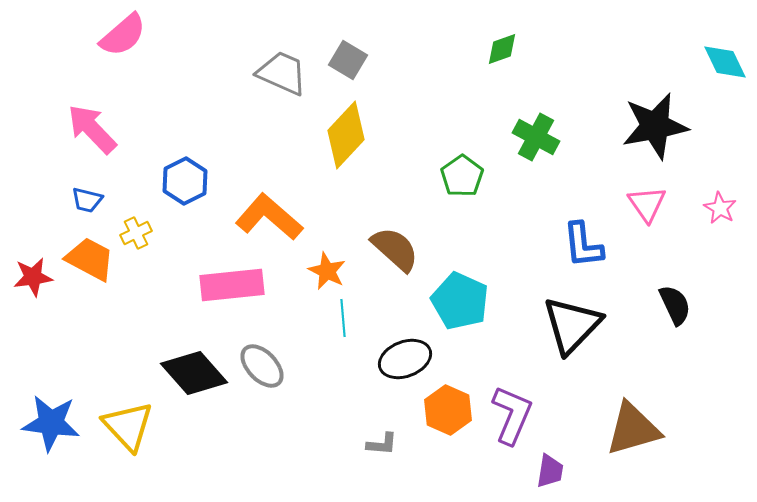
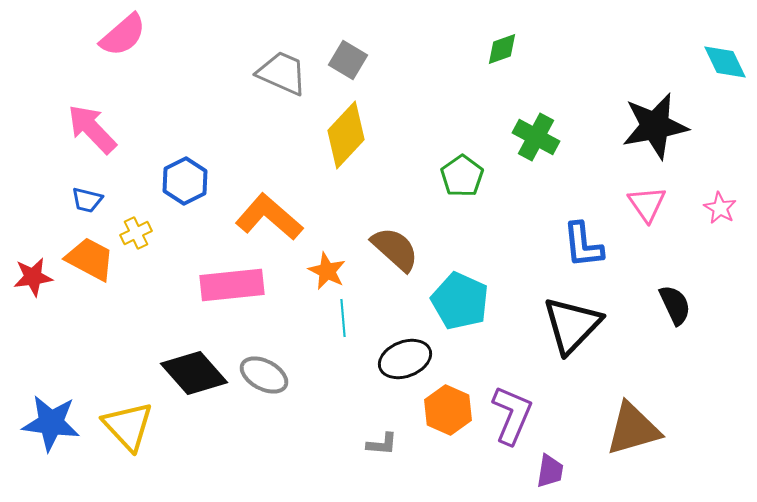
gray ellipse: moved 2 px right, 9 px down; rotated 18 degrees counterclockwise
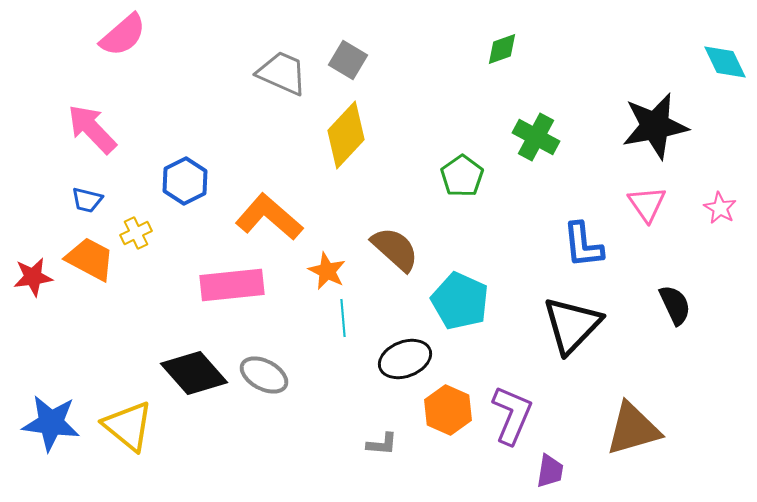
yellow triangle: rotated 8 degrees counterclockwise
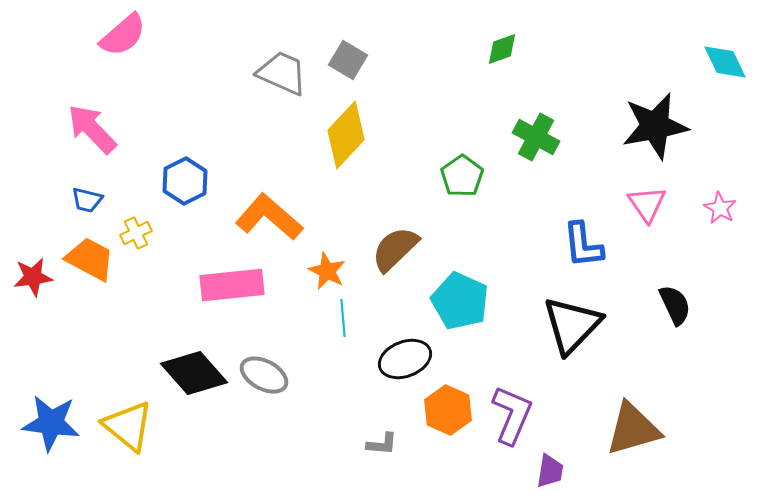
brown semicircle: rotated 86 degrees counterclockwise
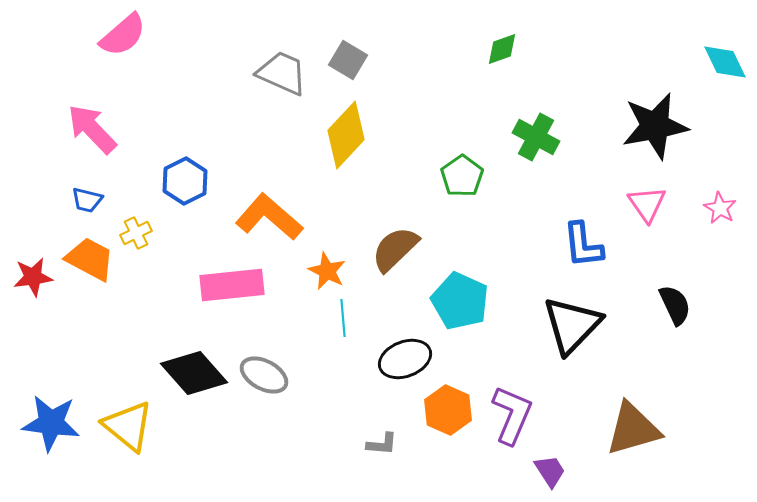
purple trapezoid: rotated 42 degrees counterclockwise
